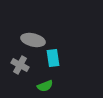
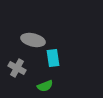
gray cross: moved 3 px left, 3 px down
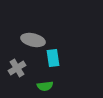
gray cross: rotated 30 degrees clockwise
green semicircle: rotated 14 degrees clockwise
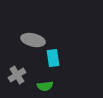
gray cross: moved 7 px down
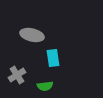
gray ellipse: moved 1 px left, 5 px up
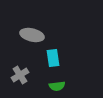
gray cross: moved 3 px right
green semicircle: moved 12 px right
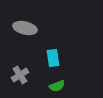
gray ellipse: moved 7 px left, 7 px up
green semicircle: rotated 14 degrees counterclockwise
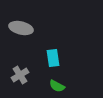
gray ellipse: moved 4 px left
green semicircle: rotated 49 degrees clockwise
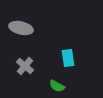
cyan rectangle: moved 15 px right
gray cross: moved 5 px right, 9 px up; rotated 18 degrees counterclockwise
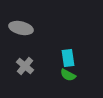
green semicircle: moved 11 px right, 11 px up
